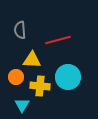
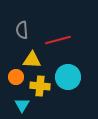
gray semicircle: moved 2 px right
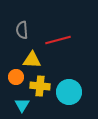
cyan circle: moved 1 px right, 15 px down
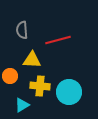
orange circle: moved 6 px left, 1 px up
cyan triangle: rotated 28 degrees clockwise
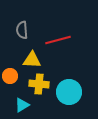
yellow cross: moved 1 px left, 2 px up
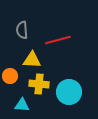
cyan triangle: rotated 35 degrees clockwise
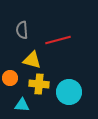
yellow triangle: rotated 12 degrees clockwise
orange circle: moved 2 px down
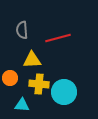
red line: moved 2 px up
yellow triangle: rotated 18 degrees counterclockwise
cyan circle: moved 5 px left
